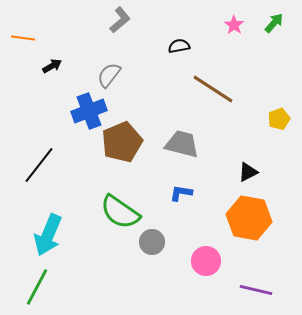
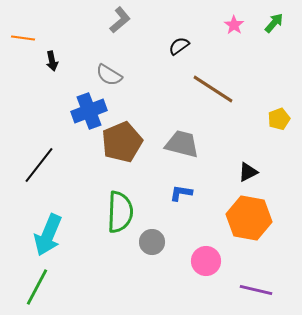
black semicircle: rotated 25 degrees counterclockwise
black arrow: moved 5 px up; rotated 108 degrees clockwise
gray semicircle: rotated 96 degrees counterclockwise
green semicircle: rotated 123 degrees counterclockwise
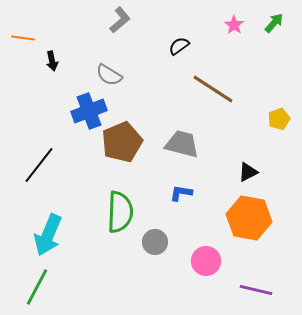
gray circle: moved 3 px right
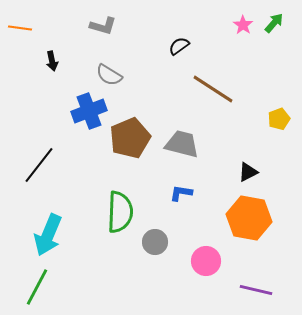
gray L-shape: moved 17 px left, 6 px down; rotated 56 degrees clockwise
pink star: moved 9 px right
orange line: moved 3 px left, 10 px up
brown pentagon: moved 8 px right, 4 px up
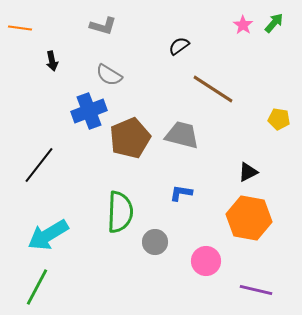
yellow pentagon: rotated 30 degrees clockwise
gray trapezoid: moved 9 px up
cyan arrow: rotated 36 degrees clockwise
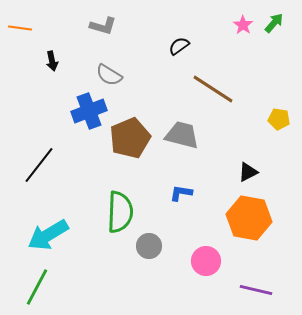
gray circle: moved 6 px left, 4 px down
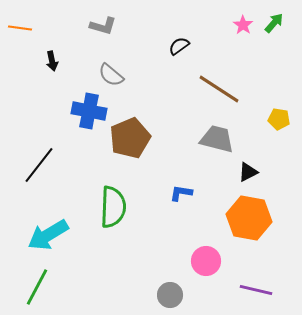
gray semicircle: moved 2 px right; rotated 8 degrees clockwise
brown line: moved 6 px right
blue cross: rotated 32 degrees clockwise
gray trapezoid: moved 35 px right, 4 px down
green semicircle: moved 7 px left, 5 px up
gray circle: moved 21 px right, 49 px down
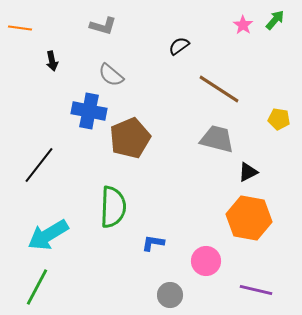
green arrow: moved 1 px right, 3 px up
blue L-shape: moved 28 px left, 50 px down
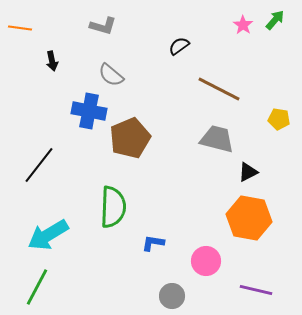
brown line: rotated 6 degrees counterclockwise
gray circle: moved 2 px right, 1 px down
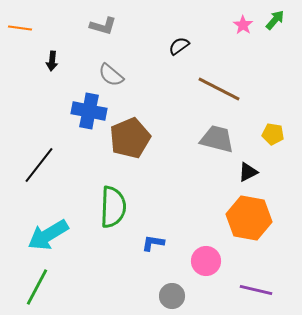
black arrow: rotated 18 degrees clockwise
yellow pentagon: moved 6 px left, 15 px down
